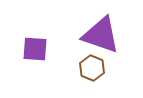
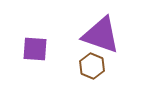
brown hexagon: moved 2 px up
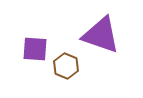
brown hexagon: moved 26 px left
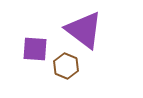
purple triangle: moved 17 px left, 5 px up; rotated 18 degrees clockwise
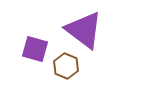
purple square: rotated 12 degrees clockwise
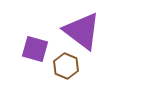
purple triangle: moved 2 px left, 1 px down
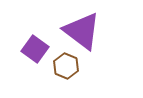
purple square: rotated 20 degrees clockwise
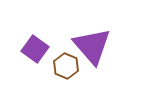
purple triangle: moved 10 px right, 15 px down; rotated 12 degrees clockwise
